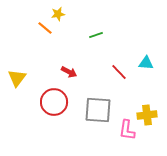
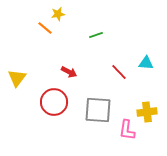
yellow cross: moved 3 px up
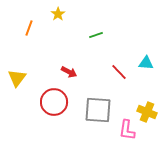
yellow star: rotated 24 degrees counterclockwise
orange line: moved 16 px left; rotated 70 degrees clockwise
yellow cross: rotated 30 degrees clockwise
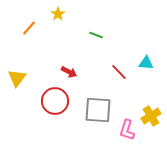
orange line: rotated 21 degrees clockwise
green line: rotated 40 degrees clockwise
red circle: moved 1 px right, 1 px up
yellow cross: moved 4 px right, 4 px down; rotated 36 degrees clockwise
pink L-shape: rotated 10 degrees clockwise
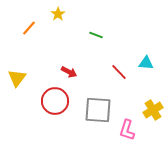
yellow cross: moved 2 px right, 6 px up
